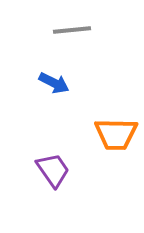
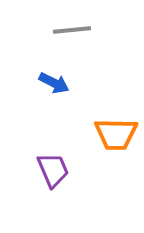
purple trapezoid: rotated 12 degrees clockwise
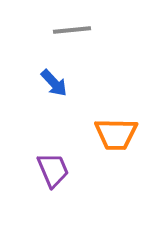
blue arrow: rotated 20 degrees clockwise
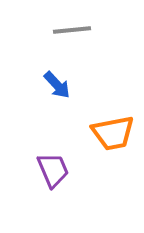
blue arrow: moved 3 px right, 2 px down
orange trapezoid: moved 3 px left, 1 px up; rotated 12 degrees counterclockwise
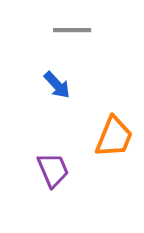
gray line: rotated 6 degrees clockwise
orange trapezoid: moved 1 px right, 4 px down; rotated 57 degrees counterclockwise
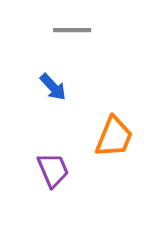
blue arrow: moved 4 px left, 2 px down
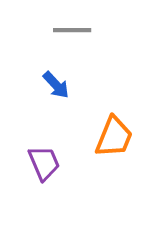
blue arrow: moved 3 px right, 2 px up
purple trapezoid: moved 9 px left, 7 px up
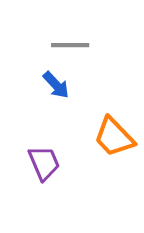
gray line: moved 2 px left, 15 px down
orange trapezoid: rotated 114 degrees clockwise
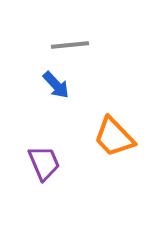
gray line: rotated 6 degrees counterclockwise
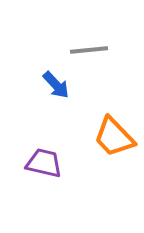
gray line: moved 19 px right, 5 px down
purple trapezoid: rotated 54 degrees counterclockwise
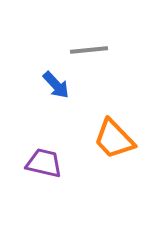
orange trapezoid: moved 2 px down
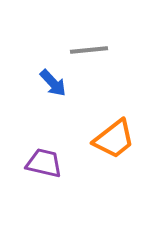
blue arrow: moved 3 px left, 2 px up
orange trapezoid: rotated 84 degrees counterclockwise
